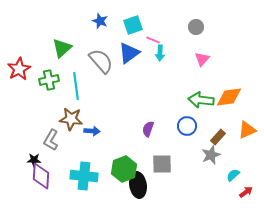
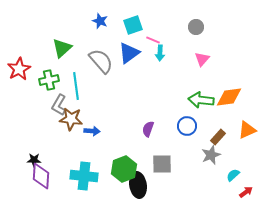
gray L-shape: moved 8 px right, 35 px up
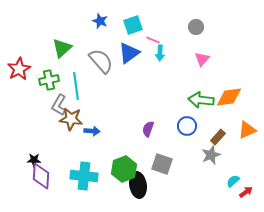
gray square: rotated 20 degrees clockwise
cyan semicircle: moved 6 px down
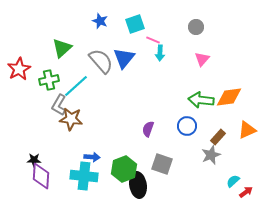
cyan square: moved 2 px right, 1 px up
blue triangle: moved 5 px left, 5 px down; rotated 15 degrees counterclockwise
cyan line: rotated 56 degrees clockwise
blue arrow: moved 26 px down
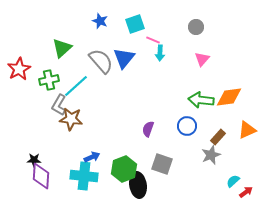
blue arrow: rotated 28 degrees counterclockwise
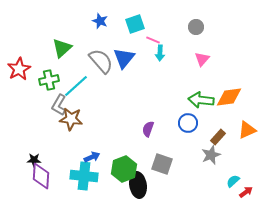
blue circle: moved 1 px right, 3 px up
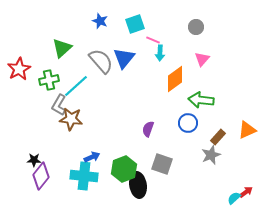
orange diamond: moved 54 px left, 18 px up; rotated 28 degrees counterclockwise
purple diamond: rotated 36 degrees clockwise
cyan semicircle: moved 1 px right, 17 px down
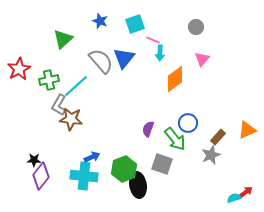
green triangle: moved 1 px right, 9 px up
green arrow: moved 26 px left, 39 px down; rotated 135 degrees counterclockwise
cyan semicircle: rotated 24 degrees clockwise
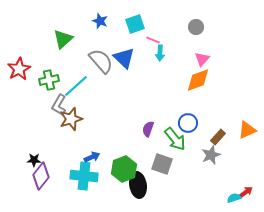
blue triangle: rotated 25 degrees counterclockwise
orange diamond: moved 23 px right, 1 px down; rotated 16 degrees clockwise
brown star: rotated 25 degrees counterclockwise
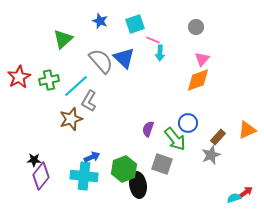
red star: moved 8 px down
gray L-shape: moved 30 px right, 4 px up
